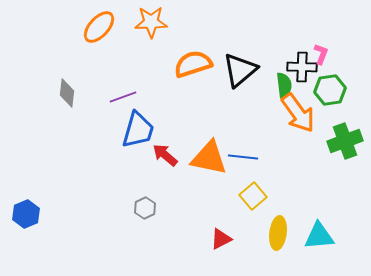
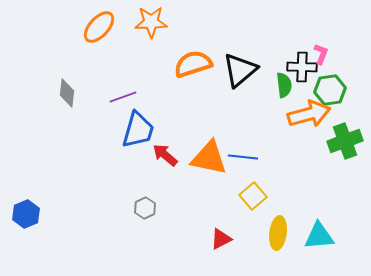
orange arrow: moved 11 px right, 1 px down; rotated 69 degrees counterclockwise
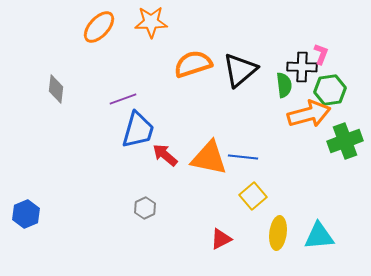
gray diamond: moved 11 px left, 4 px up
purple line: moved 2 px down
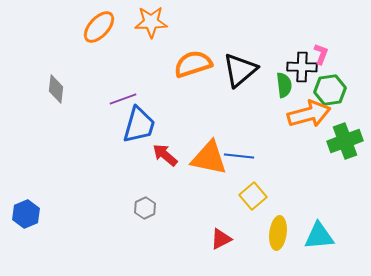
blue trapezoid: moved 1 px right, 5 px up
blue line: moved 4 px left, 1 px up
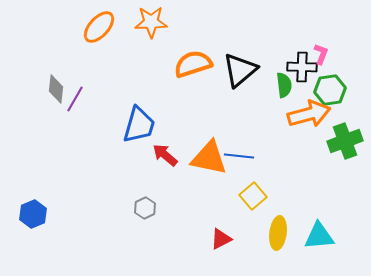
purple line: moved 48 px left; rotated 40 degrees counterclockwise
blue hexagon: moved 7 px right
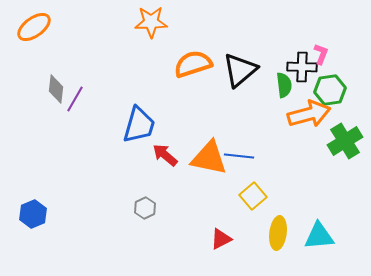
orange ellipse: moved 65 px left; rotated 12 degrees clockwise
green cross: rotated 12 degrees counterclockwise
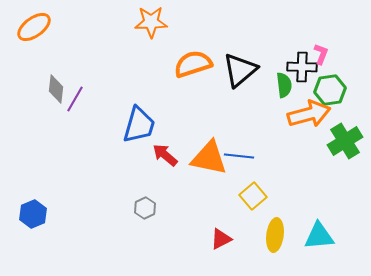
yellow ellipse: moved 3 px left, 2 px down
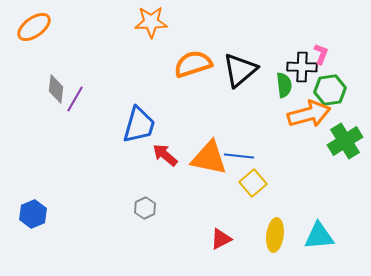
yellow square: moved 13 px up
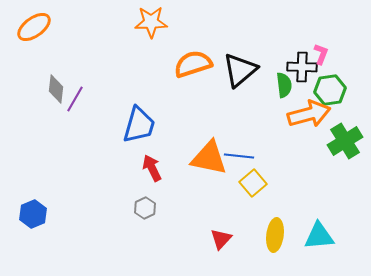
red arrow: moved 13 px left, 13 px down; rotated 24 degrees clockwise
red triangle: rotated 20 degrees counterclockwise
